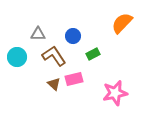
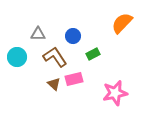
brown L-shape: moved 1 px right, 1 px down
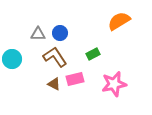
orange semicircle: moved 3 px left, 2 px up; rotated 15 degrees clockwise
blue circle: moved 13 px left, 3 px up
cyan circle: moved 5 px left, 2 px down
pink rectangle: moved 1 px right
brown triangle: rotated 16 degrees counterclockwise
pink star: moved 1 px left, 9 px up
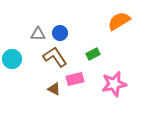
brown triangle: moved 5 px down
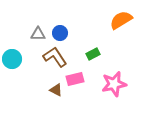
orange semicircle: moved 2 px right, 1 px up
brown triangle: moved 2 px right, 1 px down
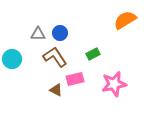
orange semicircle: moved 4 px right
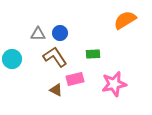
green rectangle: rotated 24 degrees clockwise
